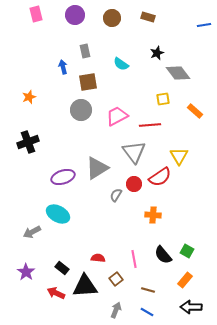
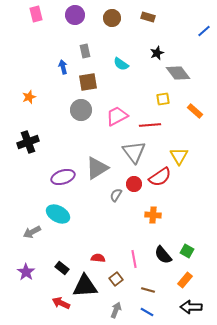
blue line at (204, 25): moved 6 px down; rotated 32 degrees counterclockwise
red arrow at (56, 293): moved 5 px right, 10 px down
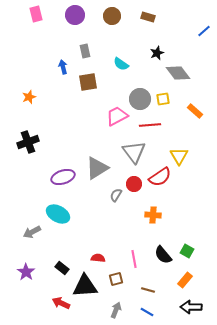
brown circle at (112, 18): moved 2 px up
gray circle at (81, 110): moved 59 px right, 11 px up
brown square at (116, 279): rotated 24 degrees clockwise
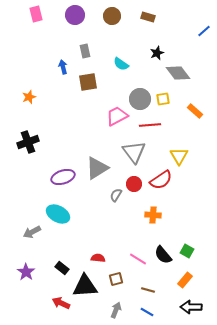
red semicircle at (160, 177): moved 1 px right, 3 px down
pink line at (134, 259): moved 4 px right; rotated 48 degrees counterclockwise
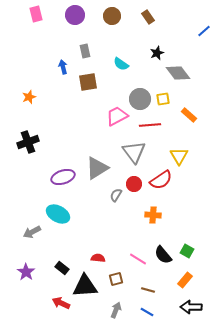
brown rectangle at (148, 17): rotated 40 degrees clockwise
orange rectangle at (195, 111): moved 6 px left, 4 px down
